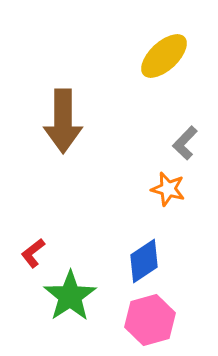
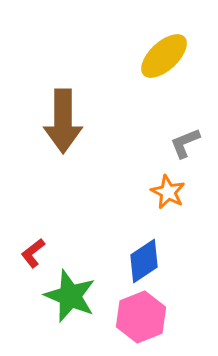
gray L-shape: rotated 24 degrees clockwise
orange star: moved 3 px down; rotated 12 degrees clockwise
green star: rotated 16 degrees counterclockwise
pink hexagon: moved 9 px left, 3 px up; rotated 6 degrees counterclockwise
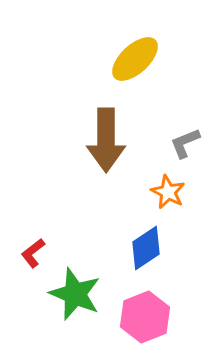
yellow ellipse: moved 29 px left, 3 px down
brown arrow: moved 43 px right, 19 px down
blue diamond: moved 2 px right, 13 px up
green star: moved 5 px right, 2 px up
pink hexagon: moved 4 px right
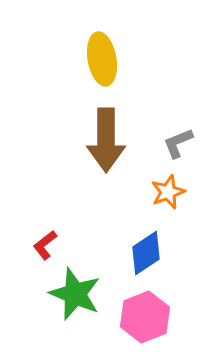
yellow ellipse: moved 33 px left; rotated 57 degrees counterclockwise
gray L-shape: moved 7 px left
orange star: rotated 24 degrees clockwise
blue diamond: moved 5 px down
red L-shape: moved 12 px right, 8 px up
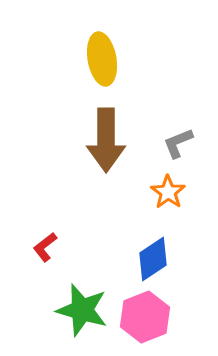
orange star: rotated 16 degrees counterclockwise
red L-shape: moved 2 px down
blue diamond: moved 7 px right, 6 px down
green star: moved 7 px right, 16 px down; rotated 6 degrees counterclockwise
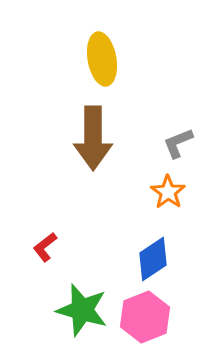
brown arrow: moved 13 px left, 2 px up
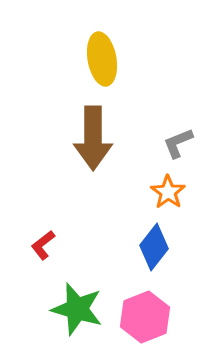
red L-shape: moved 2 px left, 2 px up
blue diamond: moved 1 px right, 12 px up; rotated 18 degrees counterclockwise
green star: moved 5 px left, 1 px up
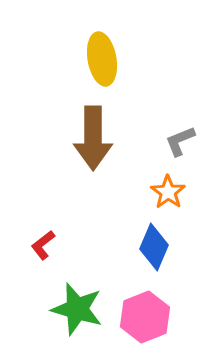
gray L-shape: moved 2 px right, 2 px up
blue diamond: rotated 15 degrees counterclockwise
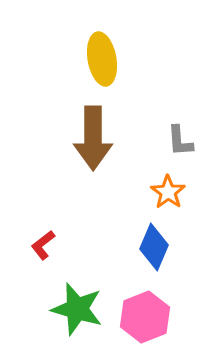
gray L-shape: rotated 72 degrees counterclockwise
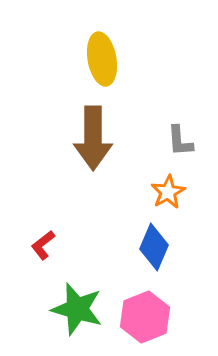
orange star: rotated 8 degrees clockwise
